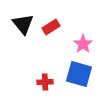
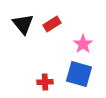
red rectangle: moved 1 px right, 3 px up
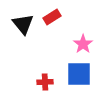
red rectangle: moved 7 px up
blue square: rotated 16 degrees counterclockwise
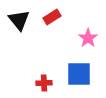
black triangle: moved 4 px left, 4 px up
pink star: moved 5 px right, 6 px up
red cross: moved 1 px left, 1 px down
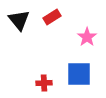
pink star: moved 1 px left, 1 px up
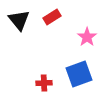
blue square: rotated 20 degrees counterclockwise
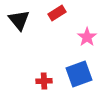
red rectangle: moved 5 px right, 4 px up
red cross: moved 2 px up
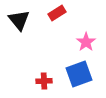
pink star: moved 1 px left, 5 px down
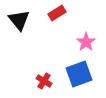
red cross: rotated 35 degrees clockwise
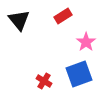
red rectangle: moved 6 px right, 3 px down
